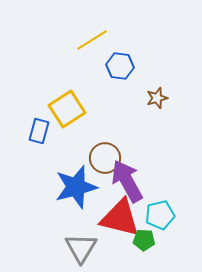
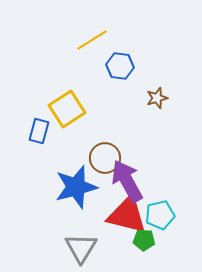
red triangle: moved 7 px right, 3 px up
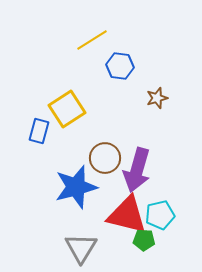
purple arrow: moved 10 px right, 11 px up; rotated 135 degrees counterclockwise
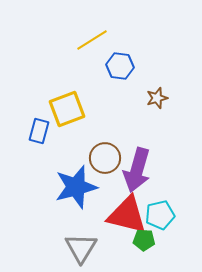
yellow square: rotated 12 degrees clockwise
